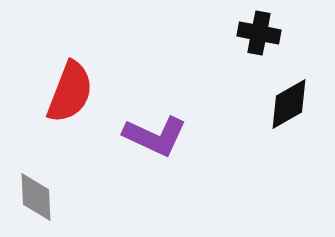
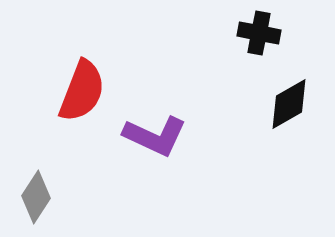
red semicircle: moved 12 px right, 1 px up
gray diamond: rotated 36 degrees clockwise
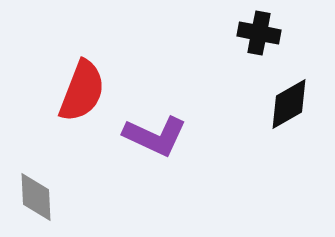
gray diamond: rotated 36 degrees counterclockwise
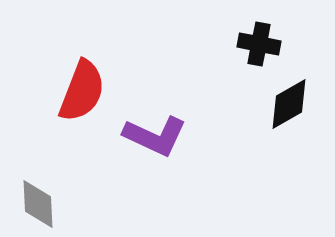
black cross: moved 11 px down
gray diamond: moved 2 px right, 7 px down
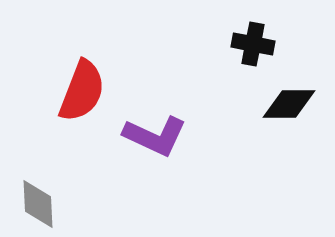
black cross: moved 6 px left
black diamond: rotated 30 degrees clockwise
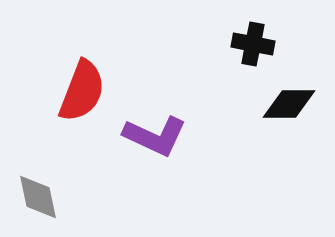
gray diamond: moved 7 px up; rotated 9 degrees counterclockwise
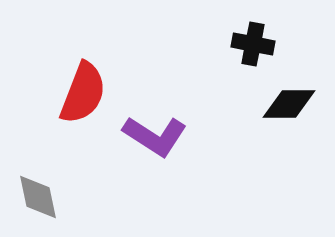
red semicircle: moved 1 px right, 2 px down
purple L-shape: rotated 8 degrees clockwise
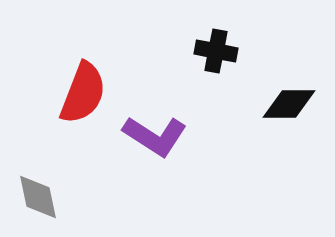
black cross: moved 37 px left, 7 px down
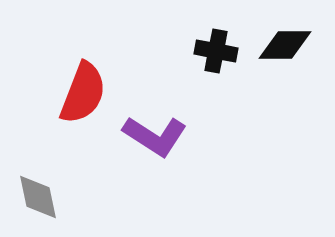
black diamond: moved 4 px left, 59 px up
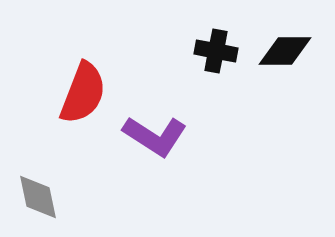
black diamond: moved 6 px down
